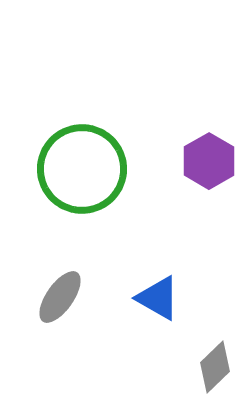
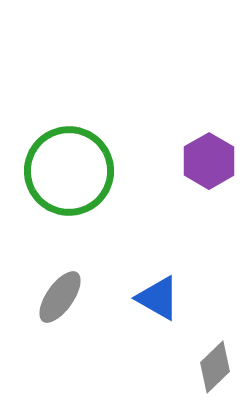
green circle: moved 13 px left, 2 px down
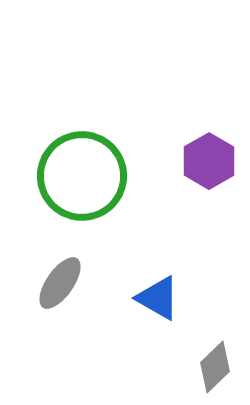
green circle: moved 13 px right, 5 px down
gray ellipse: moved 14 px up
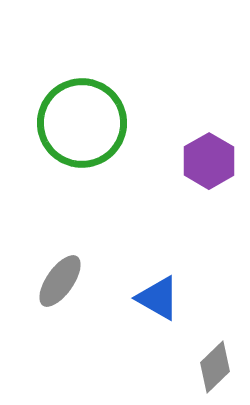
green circle: moved 53 px up
gray ellipse: moved 2 px up
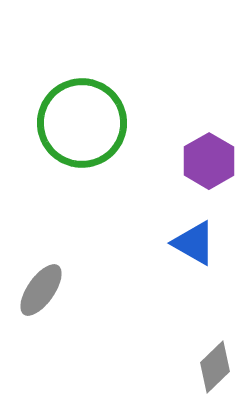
gray ellipse: moved 19 px left, 9 px down
blue triangle: moved 36 px right, 55 px up
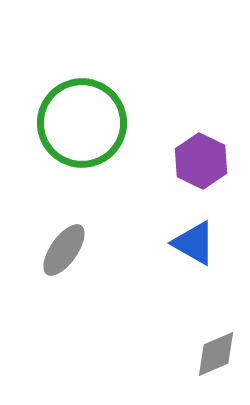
purple hexagon: moved 8 px left; rotated 4 degrees counterclockwise
gray ellipse: moved 23 px right, 40 px up
gray diamond: moved 1 px right, 13 px up; rotated 21 degrees clockwise
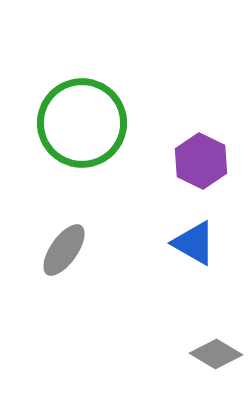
gray diamond: rotated 54 degrees clockwise
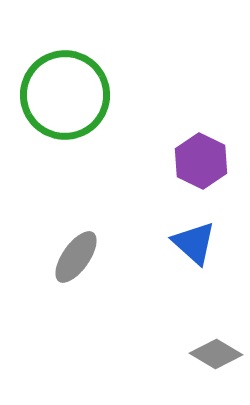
green circle: moved 17 px left, 28 px up
blue triangle: rotated 12 degrees clockwise
gray ellipse: moved 12 px right, 7 px down
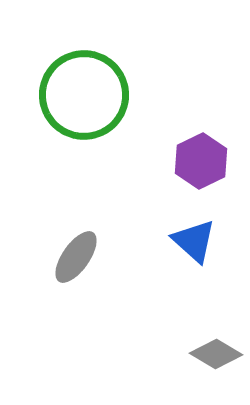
green circle: moved 19 px right
purple hexagon: rotated 8 degrees clockwise
blue triangle: moved 2 px up
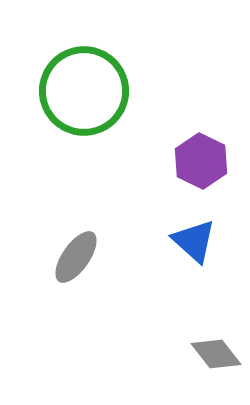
green circle: moved 4 px up
purple hexagon: rotated 8 degrees counterclockwise
gray diamond: rotated 21 degrees clockwise
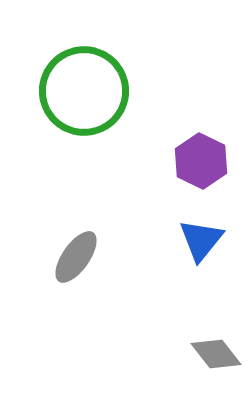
blue triangle: moved 7 px right, 1 px up; rotated 27 degrees clockwise
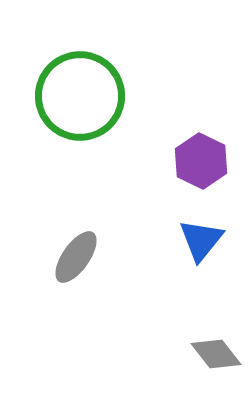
green circle: moved 4 px left, 5 px down
